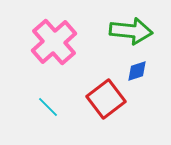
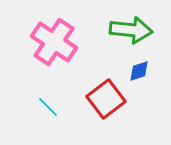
green arrow: moved 1 px up
pink cross: rotated 15 degrees counterclockwise
blue diamond: moved 2 px right
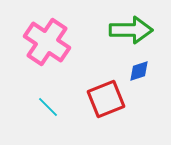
green arrow: rotated 6 degrees counterclockwise
pink cross: moved 7 px left
red square: rotated 15 degrees clockwise
